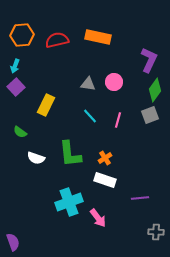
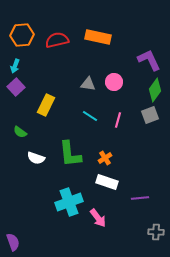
purple L-shape: rotated 50 degrees counterclockwise
cyan line: rotated 14 degrees counterclockwise
white rectangle: moved 2 px right, 2 px down
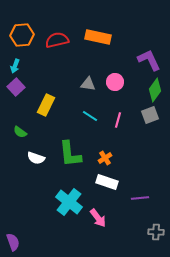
pink circle: moved 1 px right
cyan cross: rotated 32 degrees counterclockwise
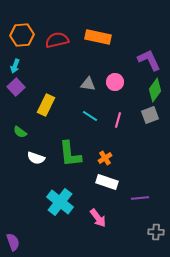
cyan cross: moved 9 px left
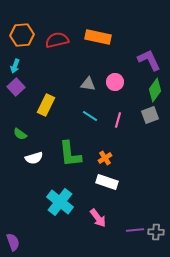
green semicircle: moved 2 px down
white semicircle: moved 2 px left; rotated 36 degrees counterclockwise
purple line: moved 5 px left, 32 px down
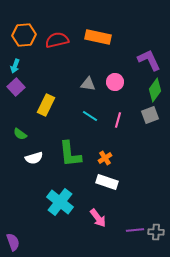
orange hexagon: moved 2 px right
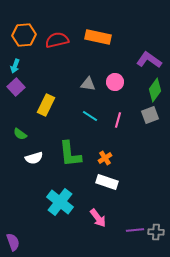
purple L-shape: rotated 30 degrees counterclockwise
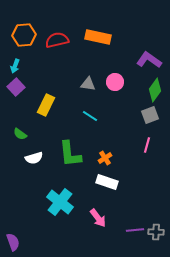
pink line: moved 29 px right, 25 px down
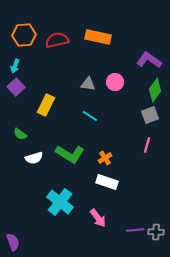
green L-shape: rotated 52 degrees counterclockwise
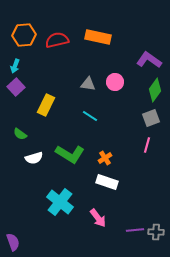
gray square: moved 1 px right, 3 px down
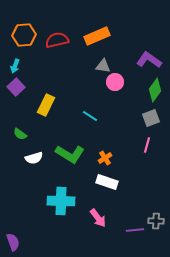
orange rectangle: moved 1 px left, 1 px up; rotated 35 degrees counterclockwise
gray triangle: moved 15 px right, 18 px up
cyan cross: moved 1 px right, 1 px up; rotated 36 degrees counterclockwise
gray cross: moved 11 px up
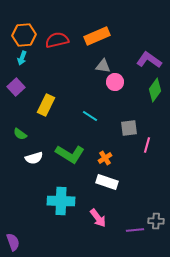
cyan arrow: moved 7 px right, 8 px up
gray square: moved 22 px left, 10 px down; rotated 12 degrees clockwise
